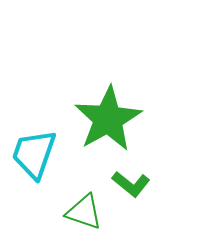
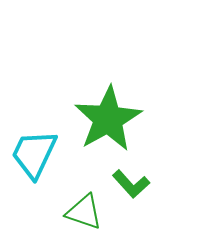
cyan trapezoid: rotated 6 degrees clockwise
green L-shape: rotated 9 degrees clockwise
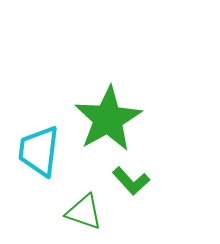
cyan trapezoid: moved 5 px right, 3 px up; rotated 18 degrees counterclockwise
green L-shape: moved 3 px up
